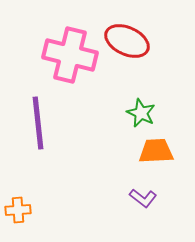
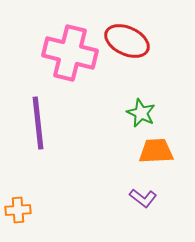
pink cross: moved 2 px up
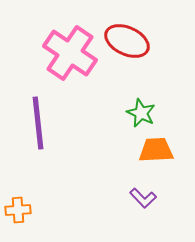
pink cross: rotated 20 degrees clockwise
orange trapezoid: moved 1 px up
purple L-shape: rotated 8 degrees clockwise
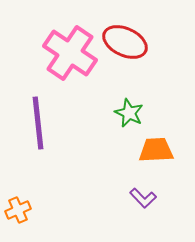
red ellipse: moved 2 px left, 1 px down
green star: moved 12 px left
orange cross: rotated 20 degrees counterclockwise
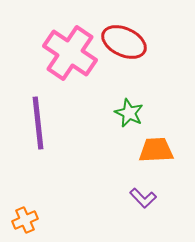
red ellipse: moved 1 px left
orange cross: moved 7 px right, 10 px down
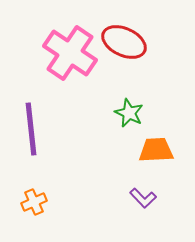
purple line: moved 7 px left, 6 px down
orange cross: moved 9 px right, 18 px up
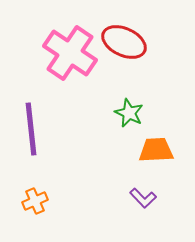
orange cross: moved 1 px right, 1 px up
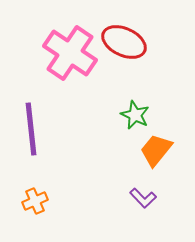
green star: moved 6 px right, 2 px down
orange trapezoid: rotated 48 degrees counterclockwise
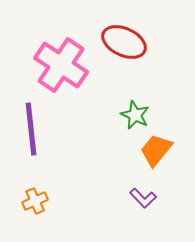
pink cross: moved 9 px left, 12 px down
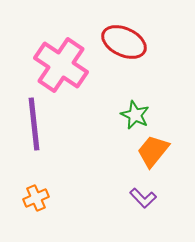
purple line: moved 3 px right, 5 px up
orange trapezoid: moved 3 px left, 1 px down
orange cross: moved 1 px right, 3 px up
